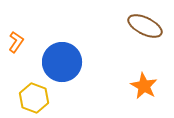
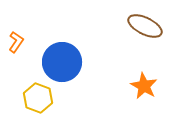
yellow hexagon: moved 4 px right
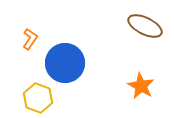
orange L-shape: moved 14 px right, 3 px up
blue circle: moved 3 px right, 1 px down
orange star: moved 3 px left
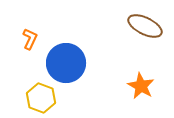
orange L-shape: rotated 10 degrees counterclockwise
blue circle: moved 1 px right
yellow hexagon: moved 3 px right
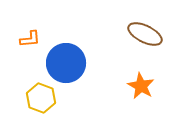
brown ellipse: moved 8 px down
orange L-shape: rotated 60 degrees clockwise
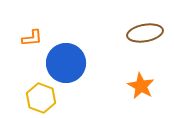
brown ellipse: moved 1 px up; rotated 36 degrees counterclockwise
orange L-shape: moved 2 px right, 1 px up
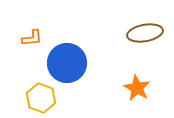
blue circle: moved 1 px right
orange star: moved 4 px left, 2 px down
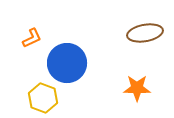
orange L-shape: rotated 20 degrees counterclockwise
orange star: rotated 28 degrees counterclockwise
yellow hexagon: moved 2 px right
